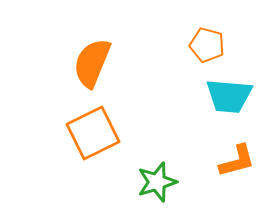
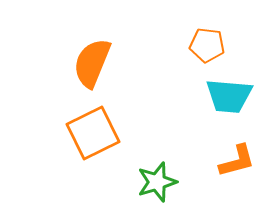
orange pentagon: rotated 8 degrees counterclockwise
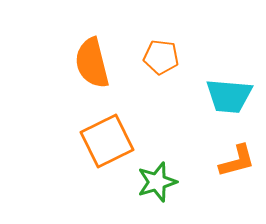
orange pentagon: moved 46 px left, 12 px down
orange semicircle: rotated 36 degrees counterclockwise
orange square: moved 14 px right, 8 px down
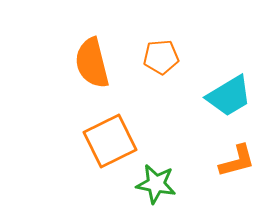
orange pentagon: rotated 12 degrees counterclockwise
cyan trapezoid: rotated 36 degrees counterclockwise
orange square: moved 3 px right
green star: moved 1 px left, 2 px down; rotated 27 degrees clockwise
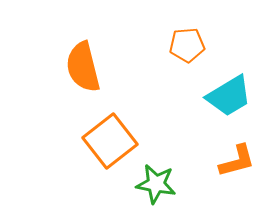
orange pentagon: moved 26 px right, 12 px up
orange semicircle: moved 9 px left, 4 px down
orange square: rotated 12 degrees counterclockwise
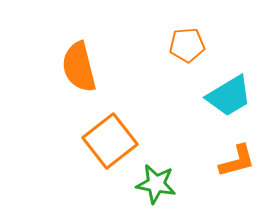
orange semicircle: moved 4 px left
